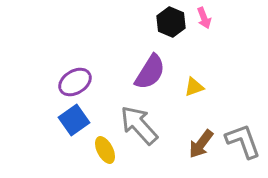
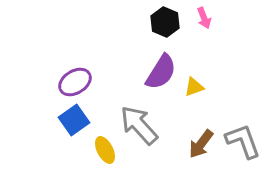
black hexagon: moved 6 px left
purple semicircle: moved 11 px right
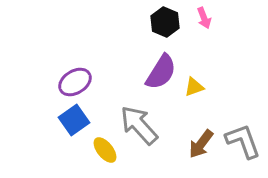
yellow ellipse: rotated 12 degrees counterclockwise
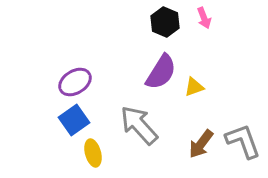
yellow ellipse: moved 12 px left, 3 px down; rotated 24 degrees clockwise
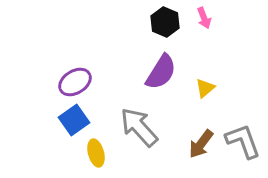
yellow triangle: moved 11 px right, 1 px down; rotated 20 degrees counterclockwise
gray arrow: moved 2 px down
yellow ellipse: moved 3 px right
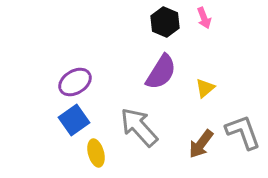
gray L-shape: moved 9 px up
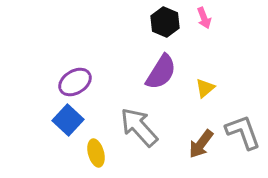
blue square: moved 6 px left; rotated 12 degrees counterclockwise
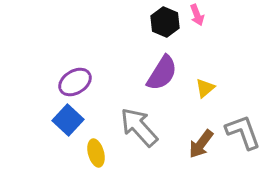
pink arrow: moved 7 px left, 3 px up
purple semicircle: moved 1 px right, 1 px down
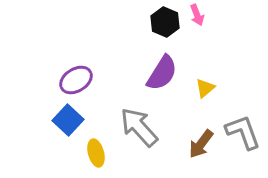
purple ellipse: moved 1 px right, 2 px up
